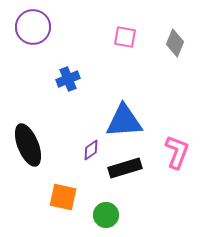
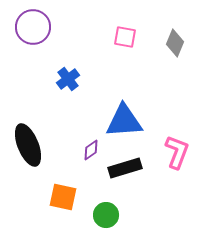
blue cross: rotated 15 degrees counterclockwise
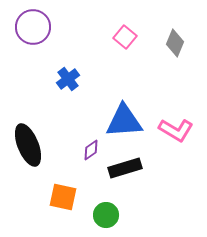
pink square: rotated 30 degrees clockwise
pink L-shape: moved 1 px left, 22 px up; rotated 100 degrees clockwise
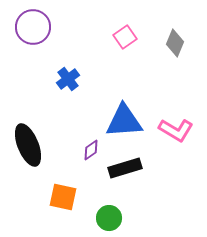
pink square: rotated 15 degrees clockwise
green circle: moved 3 px right, 3 px down
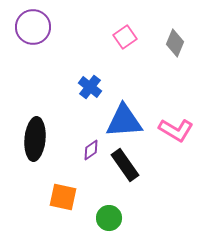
blue cross: moved 22 px right, 8 px down; rotated 15 degrees counterclockwise
black ellipse: moved 7 px right, 6 px up; rotated 27 degrees clockwise
black rectangle: moved 3 px up; rotated 72 degrees clockwise
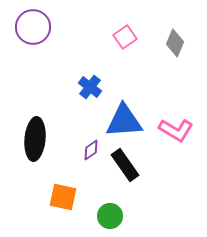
green circle: moved 1 px right, 2 px up
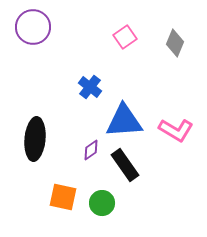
green circle: moved 8 px left, 13 px up
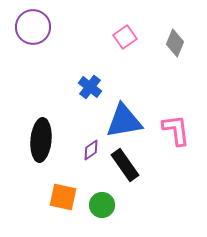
blue triangle: rotated 6 degrees counterclockwise
pink L-shape: rotated 128 degrees counterclockwise
black ellipse: moved 6 px right, 1 px down
green circle: moved 2 px down
